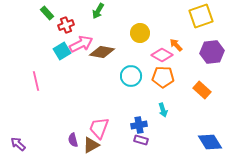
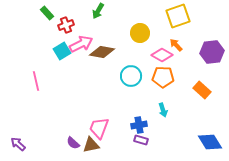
yellow square: moved 23 px left
purple semicircle: moved 3 px down; rotated 32 degrees counterclockwise
brown triangle: rotated 18 degrees clockwise
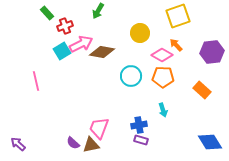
red cross: moved 1 px left, 1 px down
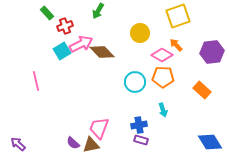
brown diamond: rotated 35 degrees clockwise
cyan circle: moved 4 px right, 6 px down
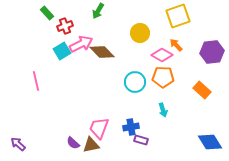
blue cross: moved 8 px left, 2 px down
